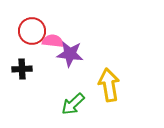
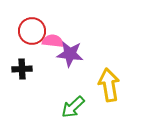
green arrow: moved 3 px down
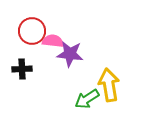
green arrow: moved 14 px right, 8 px up; rotated 10 degrees clockwise
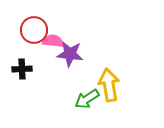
red circle: moved 2 px right, 1 px up
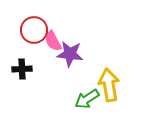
pink semicircle: rotated 125 degrees counterclockwise
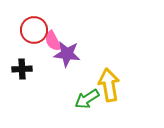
purple star: moved 3 px left
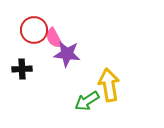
pink semicircle: moved 1 px right, 3 px up
green arrow: moved 2 px down
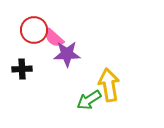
pink semicircle: rotated 20 degrees counterclockwise
purple star: rotated 8 degrees counterclockwise
green arrow: moved 2 px right, 1 px up
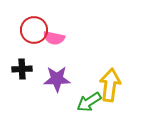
pink semicircle: rotated 30 degrees counterclockwise
purple star: moved 10 px left, 25 px down
yellow arrow: moved 1 px right; rotated 16 degrees clockwise
green arrow: moved 2 px down
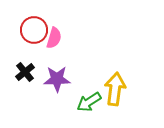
pink semicircle: rotated 85 degrees counterclockwise
black cross: moved 3 px right, 3 px down; rotated 36 degrees counterclockwise
yellow arrow: moved 5 px right, 4 px down
